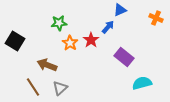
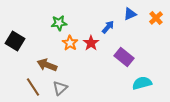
blue triangle: moved 10 px right, 4 px down
orange cross: rotated 24 degrees clockwise
red star: moved 3 px down
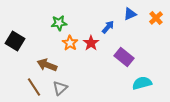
brown line: moved 1 px right
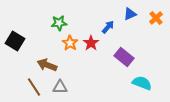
cyan semicircle: rotated 36 degrees clockwise
gray triangle: moved 1 px up; rotated 42 degrees clockwise
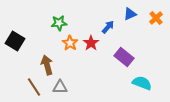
brown arrow: rotated 54 degrees clockwise
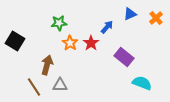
blue arrow: moved 1 px left
brown arrow: rotated 30 degrees clockwise
gray triangle: moved 2 px up
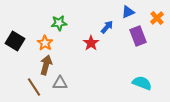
blue triangle: moved 2 px left, 2 px up
orange cross: moved 1 px right
orange star: moved 25 px left
purple rectangle: moved 14 px right, 21 px up; rotated 30 degrees clockwise
brown arrow: moved 1 px left
gray triangle: moved 2 px up
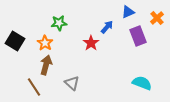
gray triangle: moved 12 px right; rotated 42 degrees clockwise
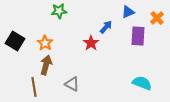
green star: moved 12 px up
blue arrow: moved 1 px left
purple rectangle: rotated 24 degrees clockwise
gray triangle: moved 1 px down; rotated 14 degrees counterclockwise
brown line: rotated 24 degrees clockwise
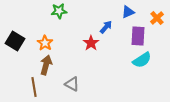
cyan semicircle: moved 23 px up; rotated 126 degrees clockwise
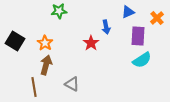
blue arrow: rotated 128 degrees clockwise
